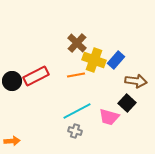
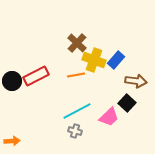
pink trapezoid: rotated 60 degrees counterclockwise
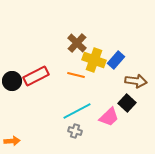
orange line: rotated 24 degrees clockwise
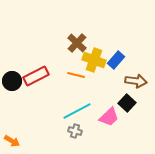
orange arrow: rotated 35 degrees clockwise
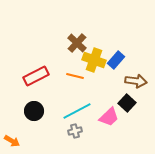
orange line: moved 1 px left, 1 px down
black circle: moved 22 px right, 30 px down
gray cross: rotated 32 degrees counterclockwise
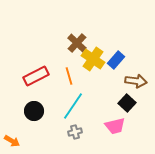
yellow cross: moved 1 px left, 1 px up; rotated 15 degrees clockwise
orange line: moved 6 px left; rotated 60 degrees clockwise
cyan line: moved 4 px left, 5 px up; rotated 28 degrees counterclockwise
pink trapezoid: moved 6 px right, 9 px down; rotated 30 degrees clockwise
gray cross: moved 1 px down
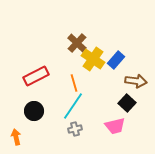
orange line: moved 5 px right, 7 px down
gray cross: moved 3 px up
orange arrow: moved 4 px right, 4 px up; rotated 133 degrees counterclockwise
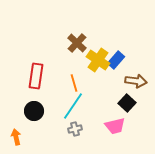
yellow cross: moved 5 px right, 1 px down
red rectangle: rotated 55 degrees counterclockwise
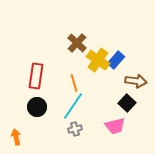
black circle: moved 3 px right, 4 px up
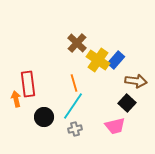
red rectangle: moved 8 px left, 8 px down; rotated 15 degrees counterclockwise
black circle: moved 7 px right, 10 px down
orange arrow: moved 38 px up
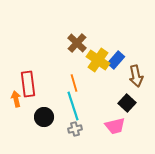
brown arrow: moved 5 px up; rotated 70 degrees clockwise
cyan line: rotated 52 degrees counterclockwise
